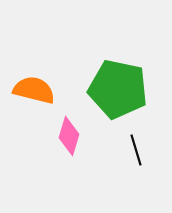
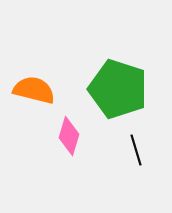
green pentagon: rotated 6 degrees clockwise
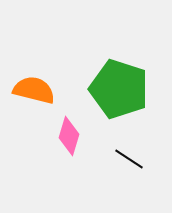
green pentagon: moved 1 px right
black line: moved 7 px left, 9 px down; rotated 40 degrees counterclockwise
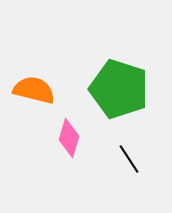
pink diamond: moved 2 px down
black line: rotated 24 degrees clockwise
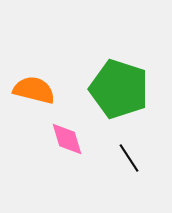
pink diamond: moved 2 px left, 1 px down; rotated 33 degrees counterclockwise
black line: moved 1 px up
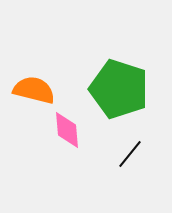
pink diamond: moved 9 px up; rotated 12 degrees clockwise
black line: moved 1 px right, 4 px up; rotated 72 degrees clockwise
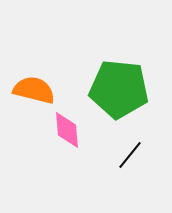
green pentagon: rotated 12 degrees counterclockwise
black line: moved 1 px down
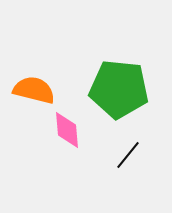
black line: moved 2 px left
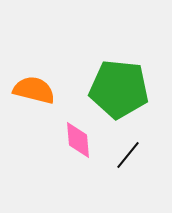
pink diamond: moved 11 px right, 10 px down
